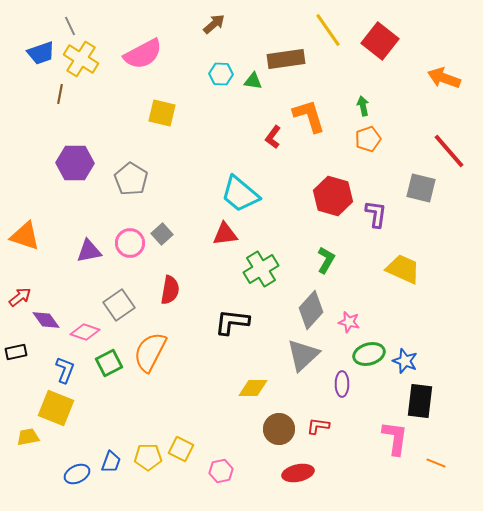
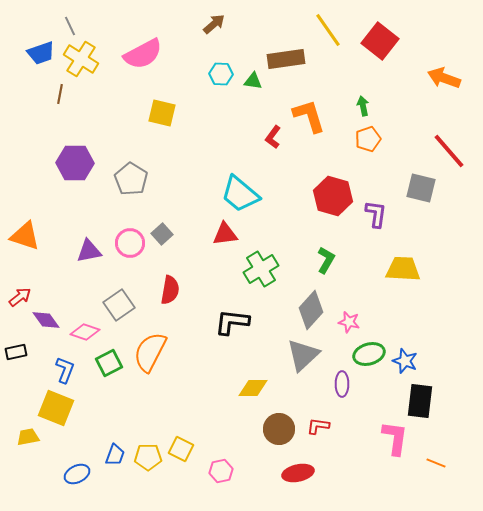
yellow trapezoid at (403, 269): rotated 21 degrees counterclockwise
blue trapezoid at (111, 462): moved 4 px right, 7 px up
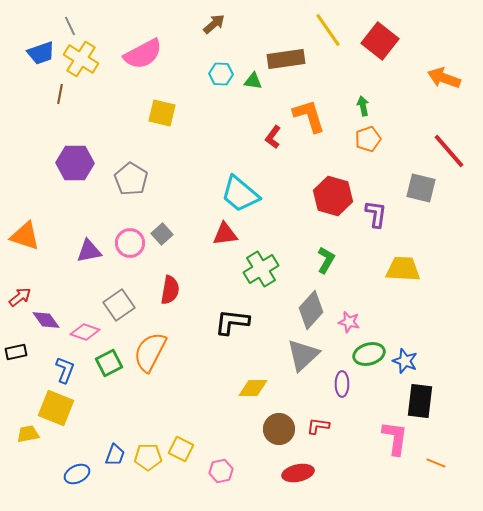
yellow trapezoid at (28, 437): moved 3 px up
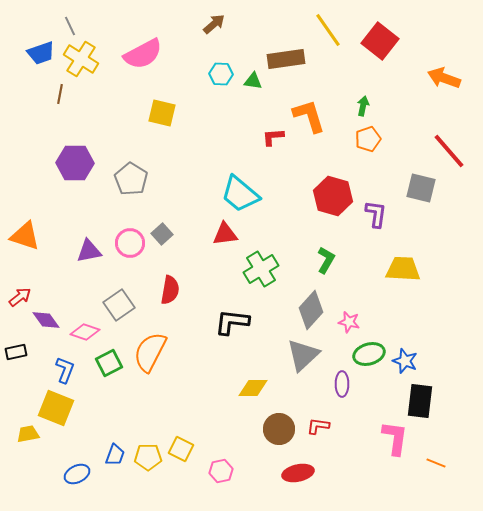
green arrow at (363, 106): rotated 24 degrees clockwise
red L-shape at (273, 137): rotated 50 degrees clockwise
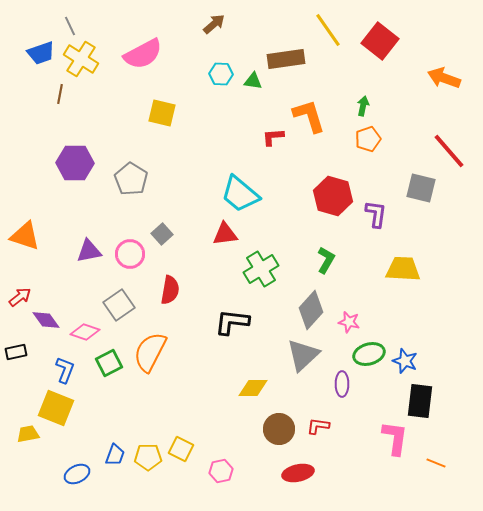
pink circle at (130, 243): moved 11 px down
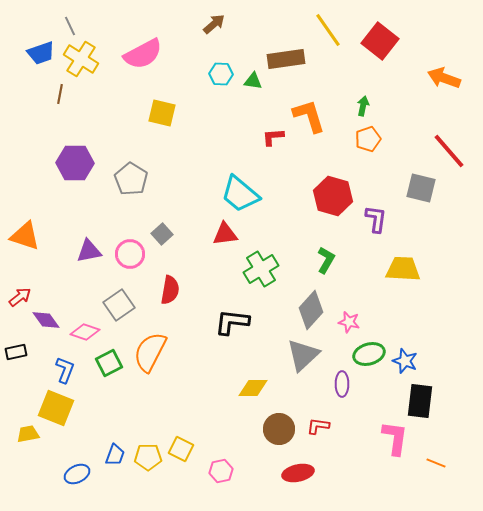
purple L-shape at (376, 214): moved 5 px down
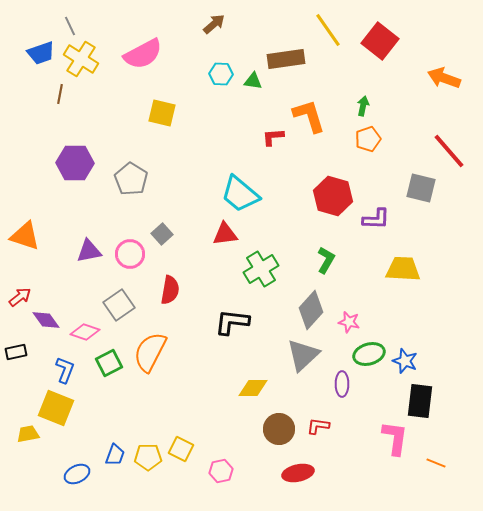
purple L-shape at (376, 219): rotated 84 degrees clockwise
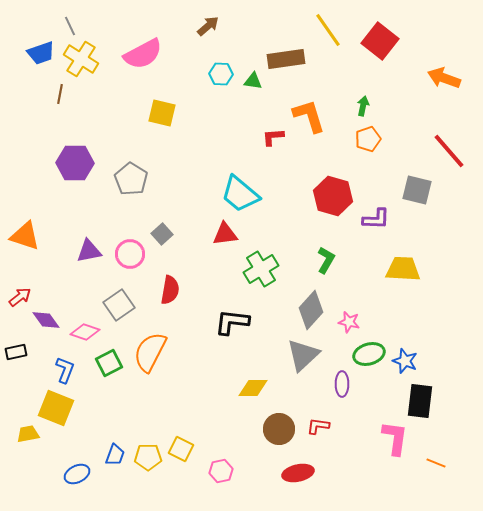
brown arrow at (214, 24): moved 6 px left, 2 px down
gray square at (421, 188): moved 4 px left, 2 px down
